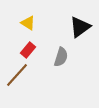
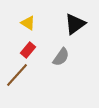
black triangle: moved 5 px left, 3 px up
gray semicircle: rotated 18 degrees clockwise
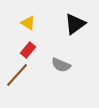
gray semicircle: moved 8 px down; rotated 78 degrees clockwise
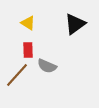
red rectangle: rotated 42 degrees counterclockwise
gray semicircle: moved 14 px left, 1 px down
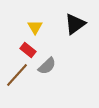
yellow triangle: moved 7 px right, 4 px down; rotated 28 degrees clockwise
red rectangle: rotated 49 degrees counterclockwise
gray semicircle: rotated 66 degrees counterclockwise
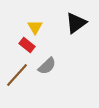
black triangle: moved 1 px right, 1 px up
red rectangle: moved 1 px left, 5 px up
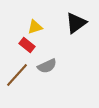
yellow triangle: rotated 42 degrees clockwise
gray semicircle: rotated 18 degrees clockwise
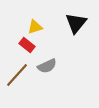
black triangle: rotated 15 degrees counterclockwise
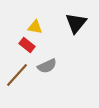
yellow triangle: rotated 28 degrees clockwise
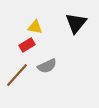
red rectangle: rotated 70 degrees counterclockwise
